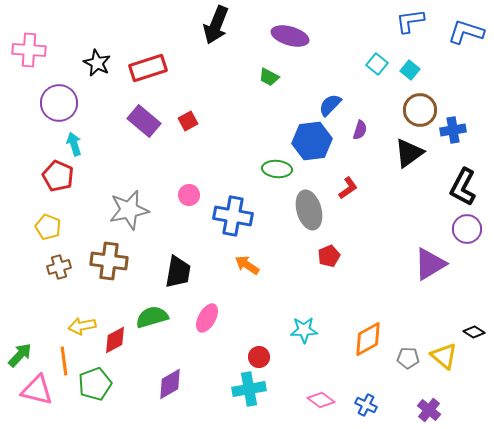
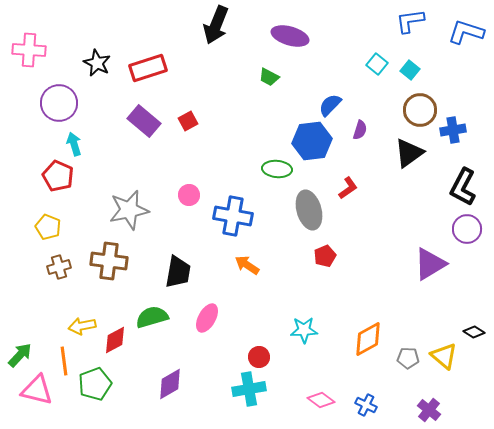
red pentagon at (329, 256): moved 4 px left
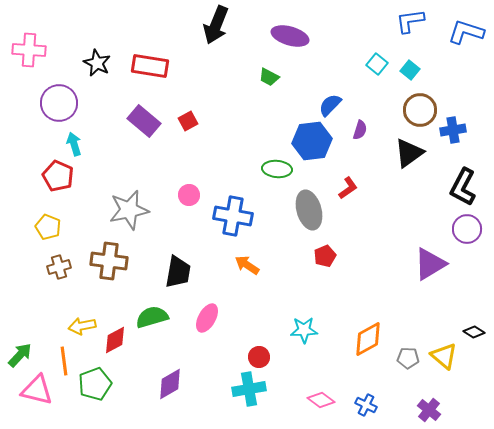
red rectangle at (148, 68): moved 2 px right, 2 px up; rotated 27 degrees clockwise
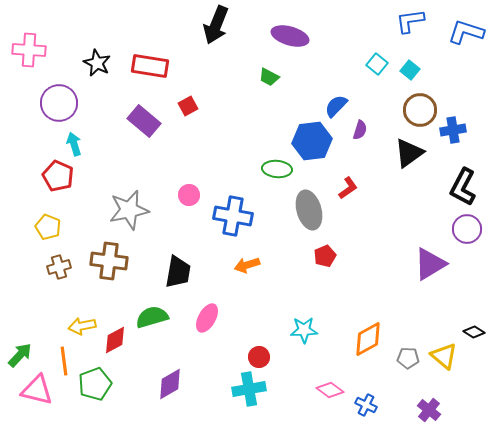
blue semicircle at (330, 105): moved 6 px right, 1 px down
red square at (188, 121): moved 15 px up
orange arrow at (247, 265): rotated 50 degrees counterclockwise
pink diamond at (321, 400): moved 9 px right, 10 px up
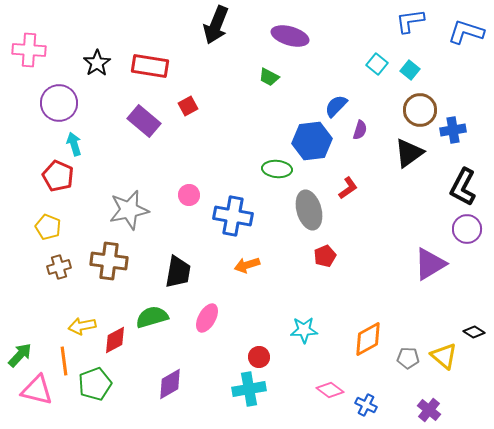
black star at (97, 63): rotated 12 degrees clockwise
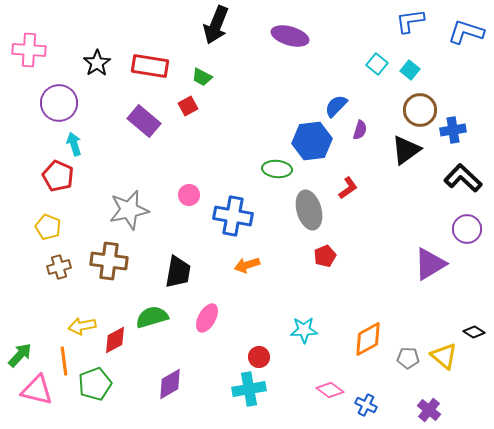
green trapezoid at (269, 77): moved 67 px left
black triangle at (409, 153): moved 3 px left, 3 px up
black L-shape at (463, 187): moved 9 px up; rotated 105 degrees clockwise
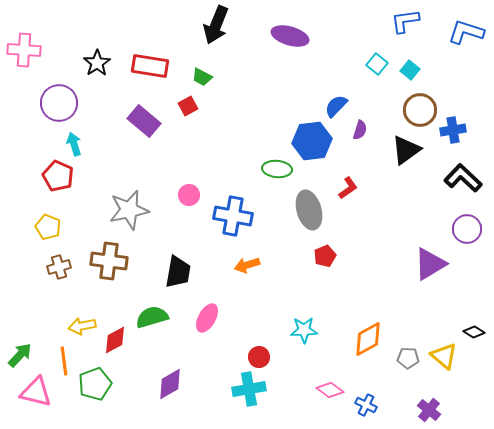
blue L-shape at (410, 21): moved 5 px left
pink cross at (29, 50): moved 5 px left
pink triangle at (37, 390): moved 1 px left, 2 px down
